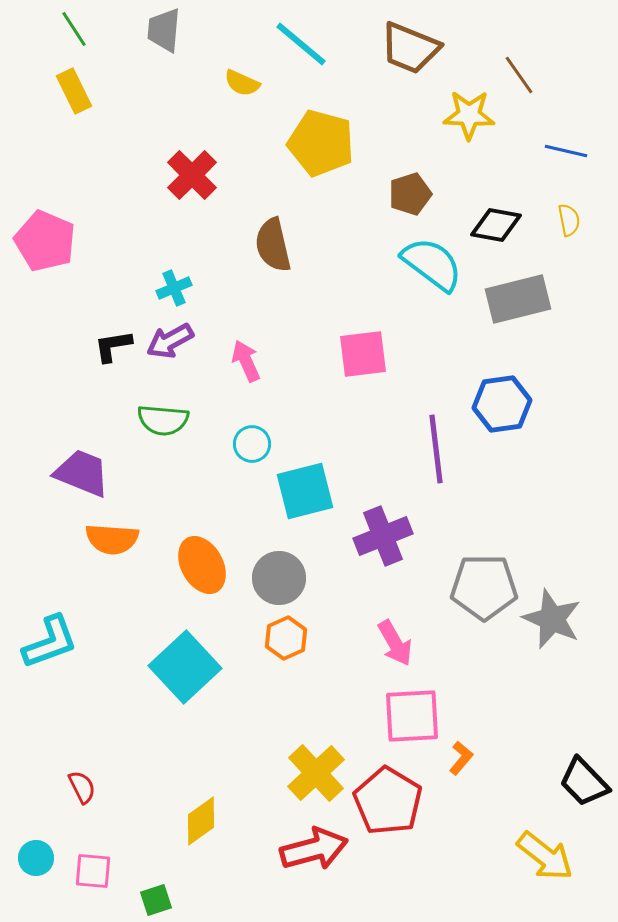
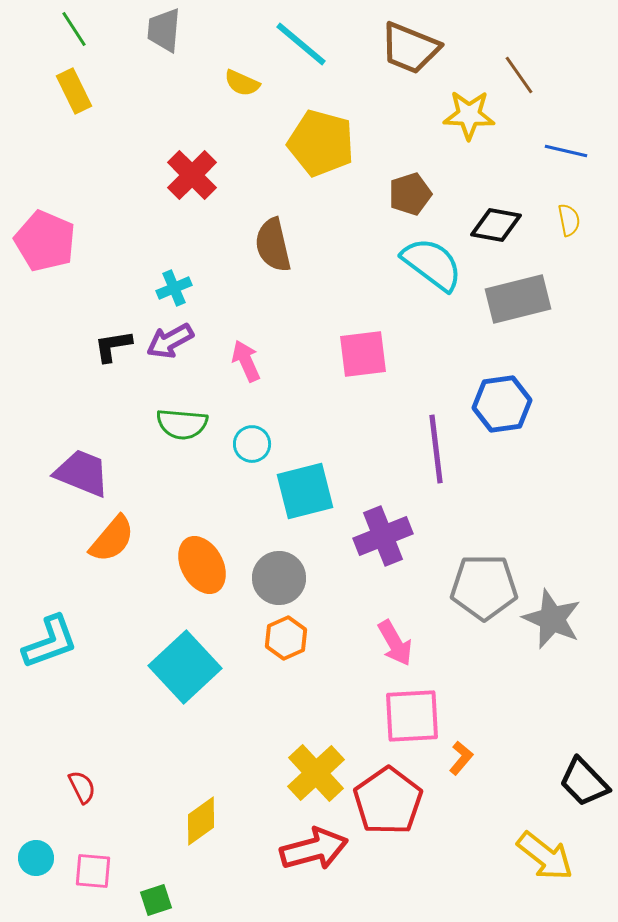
green semicircle at (163, 420): moved 19 px right, 4 px down
orange semicircle at (112, 539): rotated 54 degrees counterclockwise
red pentagon at (388, 801): rotated 6 degrees clockwise
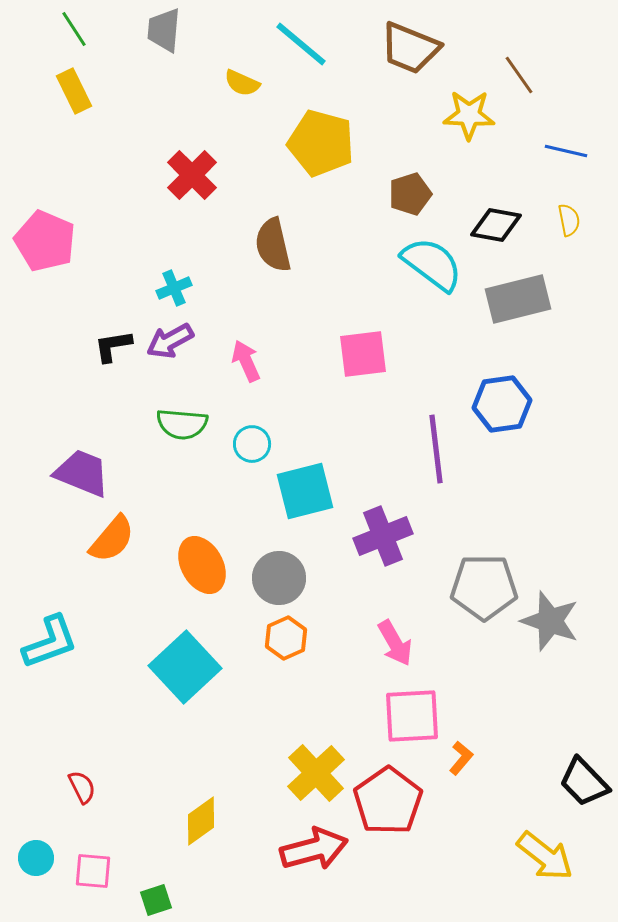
gray star at (552, 619): moved 2 px left, 2 px down; rotated 4 degrees counterclockwise
